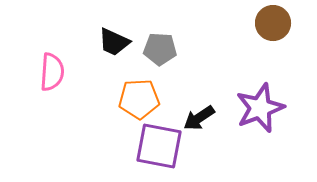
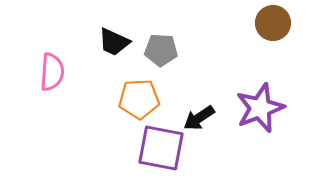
gray pentagon: moved 1 px right, 1 px down
purple square: moved 2 px right, 2 px down
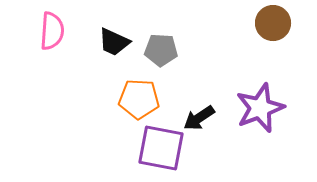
pink semicircle: moved 41 px up
orange pentagon: rotated 6 degrees clockwise
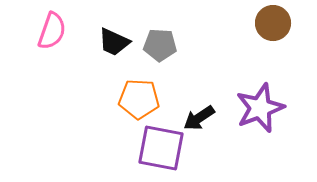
pink semicircle: rotated 15 degrees clockwise
gray pentagon: moved 1 px left, 5 px up
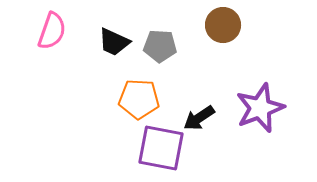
brown circle: moved 50 px left, 2 px down
gray pentagon: moved 1 px down
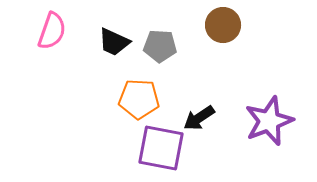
purple star: moved 9 px right, 13 px down
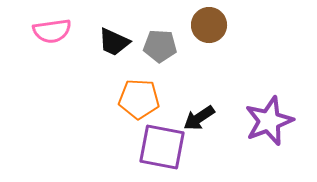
brown circle: moved 14 px left
pink semicircle: rotated 63 degrees clockwise
purple square: moved 1 px right, 1 px up
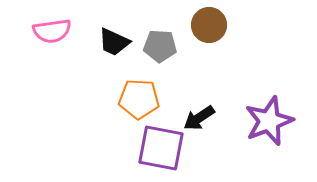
purple square: moved 1 px left, 1 px down
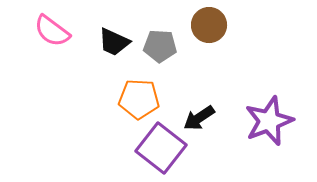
pink semicircle: rotated 45 degrees clockwise
purple square: rotated 27 degrees clockwise
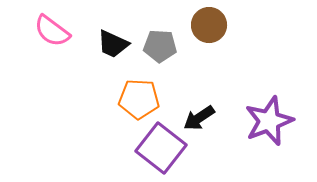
black trapezoid: moved 1 px left, 2 px down
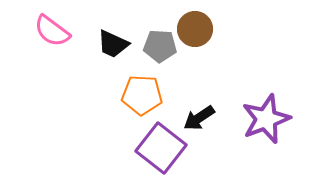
brown circle: moved 14 px left, 4 px down
orange pentagon: moved 3 px right, 4 px up
purple star: moved 3 px left, 2 px up
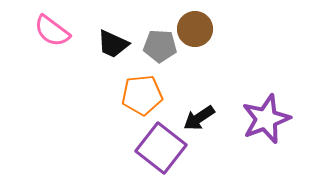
orange pentagon: rotated 9 degrees counterclockwise
